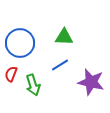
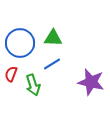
green triangle: moved 11 px left, 1 px down
blue line: moved 8 px left, 1 px up
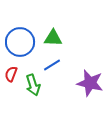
blue circle: moved 1 px up
blue line: moved 1 px down
purple star: moved 1 px left, 1 px down
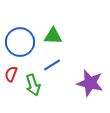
green triangle: moved 2 px up
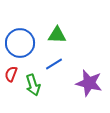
green triangle: moved 4 px right, 1 px up
blue circle: moved 1 px down
blue line: moved 2 px right, 1 px up
purple star: moved 1 px left
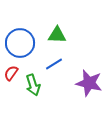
red semicircle: moved 1 px up; rotated 14 degrees clockwise
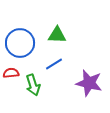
red semicircle: rotated 49 degrees clockwise
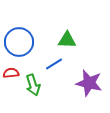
green triangle: moved 10 px right, 5 px down
blue circle: moved 1 px left, 1 px up
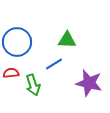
blue circle: moved 2 px left
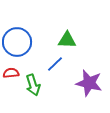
blue line: moved 1 px right; rotated 12 degrees counterclockwise
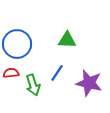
blue circle: moved 2 px down
blue line: moved 2 px right, 9 px down; rotated 12 degrees counterclockwise
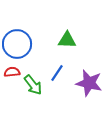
red semicircle: moved 1 px right, 1 px up
green arrow: rotated 20 degrees counterclockwise
